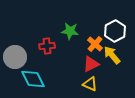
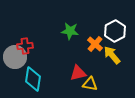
red cross: moved 22 px left
red triangle: moved 13 px left, 9 px down; rotated 12 degrees clockwise
cyan diamond: rotated 35 degrees clockwise
yellow triangle: rotated 14 degrees counterclockwise
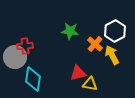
yellow arrow: rotated 12 degrees clockwise
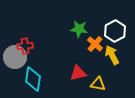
green star: moved 9 px right, 2 px up
yellow triangle: moved 8 px right
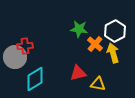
yellow arrow: moved 1 px right, 2 px up; rotated 12 degrees clockwise
cyan diamond: moved 2 px right; rotated 50 degrees clockwise
